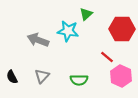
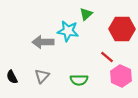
gray arrow: moved 5 px right, 2 px down; rotated 20 degrees counterclockwise
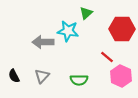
green triangle: moved 1 px up
black semicircle: moved 2 px right, 1 px up
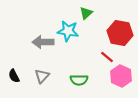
red hexagon: moved 2 px left, 4 px down; rotated 10 degrees clockwise
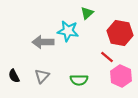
green triangle: moved 1 px right
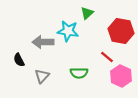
red hexagon: moved 1 px right, 2 px up
black semicircle: moved 5 px right, 16 px up
green semicircle: moved 7 px up
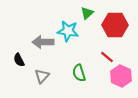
red hexagon: moved 6 px left, 6 px up; rotated 10 degrees counterclockwise
green semicircle: rotated 72 degrees clockwise
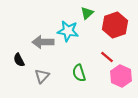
red hexagon: rotated 20 degrees counterclockwise
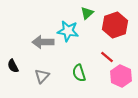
black semicircle: moved 6 px left, 6 px down
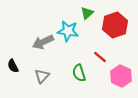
gray arrow: rotated 25 degrees counterclockwise
red line: moved 7 px left
